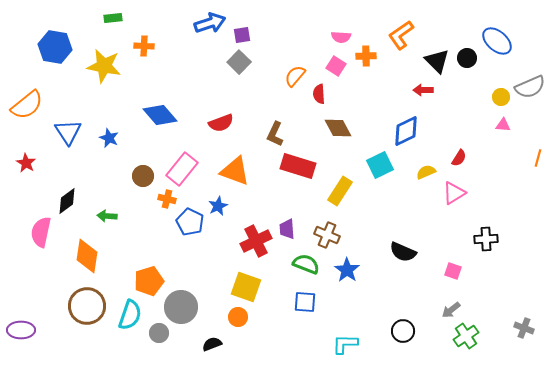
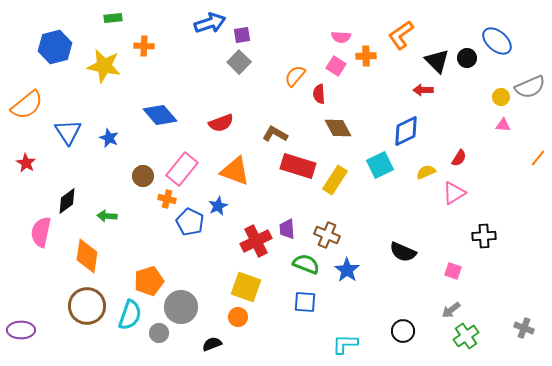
blue hexagon at (55, 47): rotated 24 degrees counterclockwise
brown L-shape at (275, 134): rotated 95 degrees clockwise
orange line at (538, 158): rotated 24 degrees clockwise
yellow rectangle at (340, 191): moved 5 px left, 11 px up
black cross at (486, 239): moved 2 px left, 3 px up
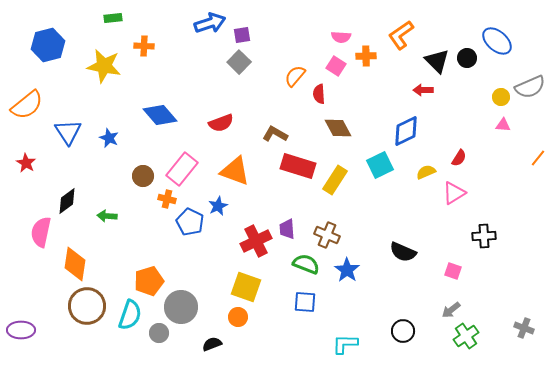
blue hexagon at (55, 47): moved 7 px left, 2 px up
orange diamond at (87, 256): moved 12 px left, 8 px down
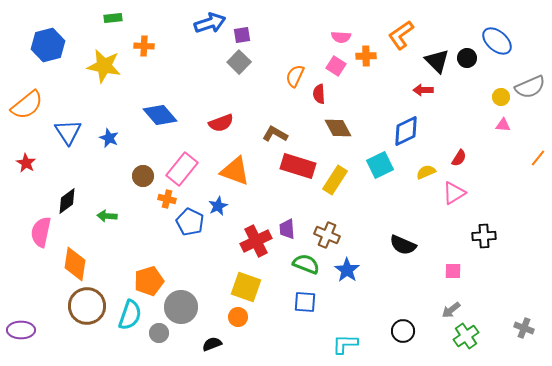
orange semicircle at (295, 76): rotated 15 degrees counterclockwise
black semicircle at (403, 252): moved 7 px up
pink square at (453, 271): rotated 18 degrees counterclockwise
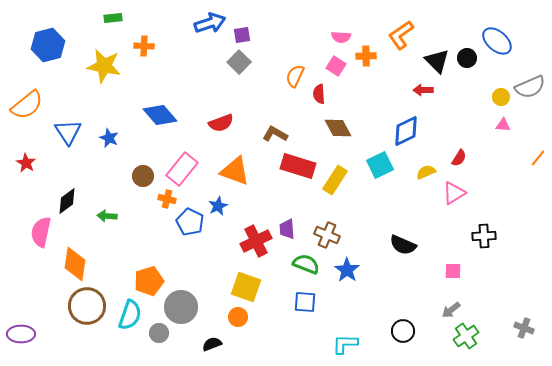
purple ellipse at (21, 330): moved 4 px down
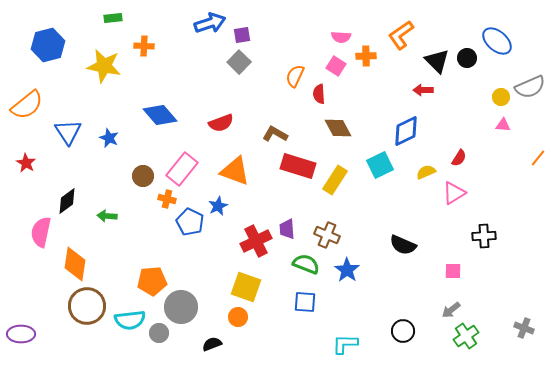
orange pentagon at (149, 281): moved 3 px right; rotated 12 degrees clockwise
cyan semicircle at (130, 315): moved 5 px down; rotated 64 degrees clockwise
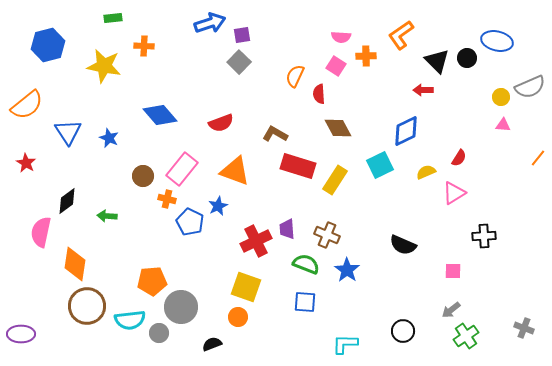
blue ellipse at (497, 41): rotated 28 degrees counterclockwise
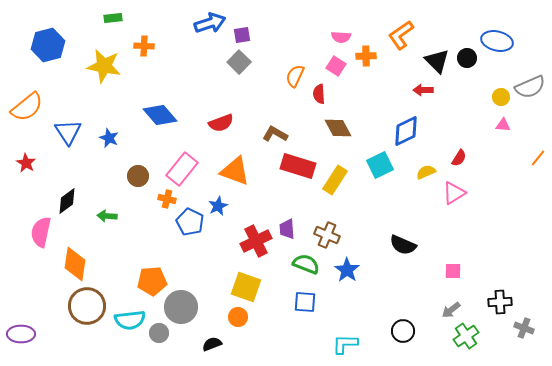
orange semicircle at (27, 105): moved 2 px down
brown circle at (143, 176): moved 5 px left
black cross at (484, 236): moved 16 px right, 66 px down
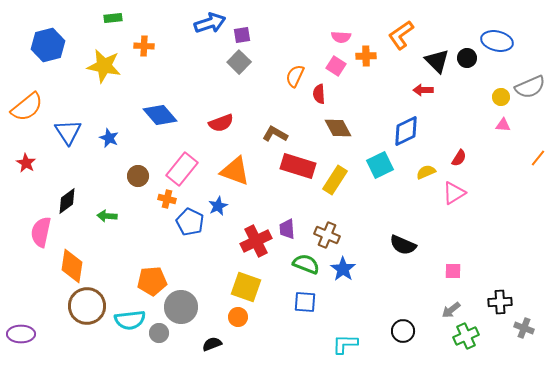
orange diamond at (75, 264): moved 3 px left, 2 px down
blue star at (347, 270): moved 4 px left, 1 px up
green cross at (466, 336): rotated 10 degrees clockwise
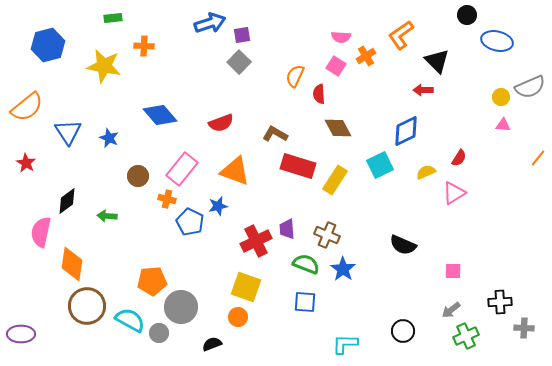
orange cross at (366, 56): rotated 30 degrees counterclockwise
black circle at (467, 58): moved 43 px up
blue star at (218, 206): rotated 12 degrees clockwise
orange diamond at (72, 266): moved 2 px up
cyan semicircle at (130, 320): rotated 144 degrees counterclockwise
gray cross at (524, 328): rotated 18 degrees counterclockwise
